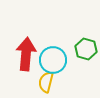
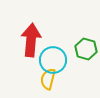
red arrow: moved 5 px right, 14 px up
yellow semicircle: moved 2 px right, 3 px up
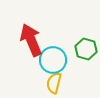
red arrow: rotated 28 degrees counterclockwise
yellow semicircle: moved 6 px right, 4 px down
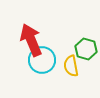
cyan circle: moved 11 px left
yellow semicircle: moved 17 px right, 17 px up; rotated 25 degrees counterclockwise
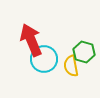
green hexagon: moved 2 px left, 3 px down
cyan circle: moved 2 px right, 1 px up
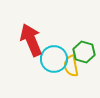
cyan circle: moved 10 px right
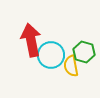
red arrow: rotated 12 degrees clockwise
cyan circle: moved 3 px left, 4 px up
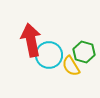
cyan circle: moved 2 px left
yellow semicircle: rotated 20 degrees counterclockwise
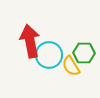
red arrow: moved 1 px left, 1 px down
green hexagon: moved 1 px down; rotated 15 degrees counterclockwise
